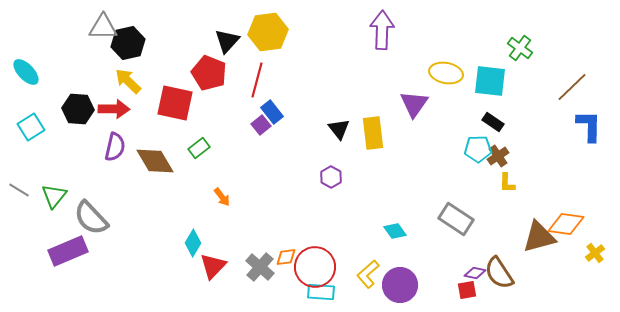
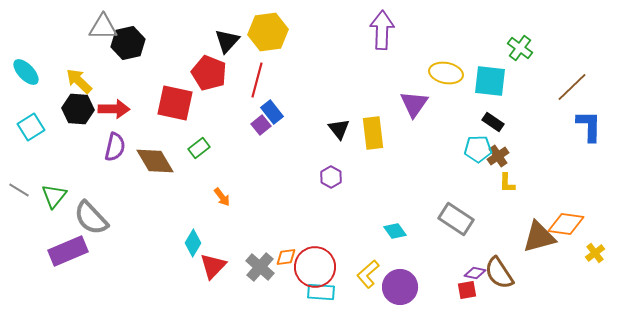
yellow arrow at (128, 81): moved 49 px left
purple circle at (400, 285): moved 2 px down
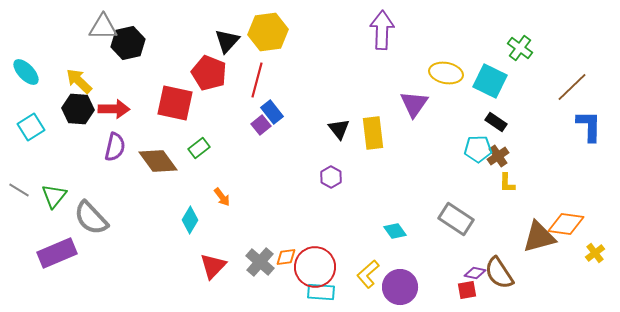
cyan square at (490, 81): rotated 20 degrees clockwise
black rectangle at (493, 122): moved 3 px right
brown diamond at (155, 161): moved 3 px right; rotated 6 degrees counterclockwise
cyan diamond at (193, 243): moved 3 px left, 23 px up
purple rectangle at (68, 251): moved 11 px left, 2 px down
gray cross at (260, 267): moved 5 px up
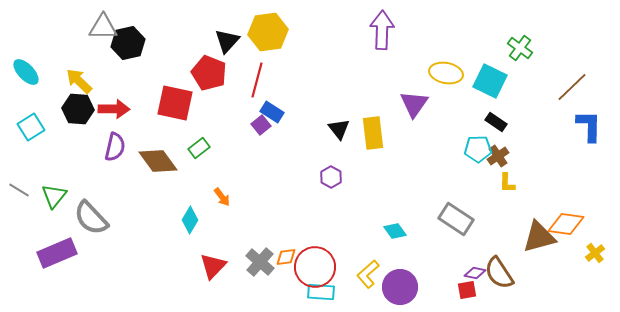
blue rectangle at (272, 112): rotated 20 degrees counterclockwise
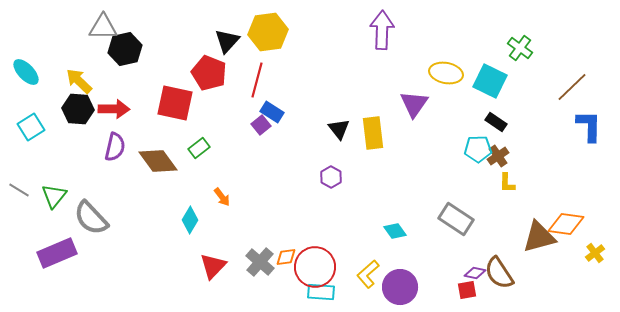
black hexagon at (128, 43): moved 3 px left, 6 px down
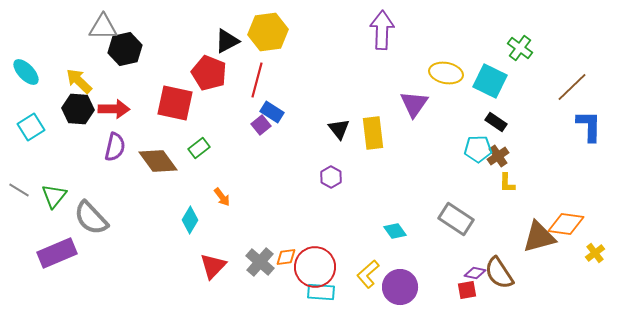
black triangle at (227, 41): rotated 20 degrees clockwise
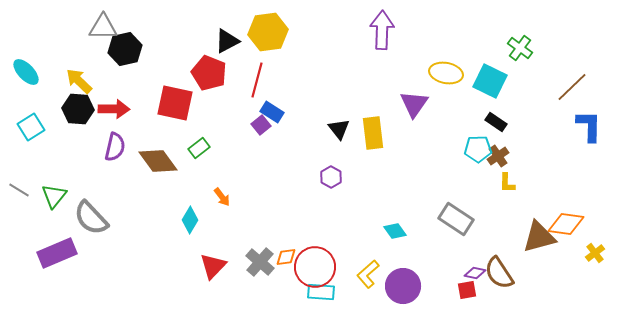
purple circle at (400, 287): moved 3 px right, 1 px up
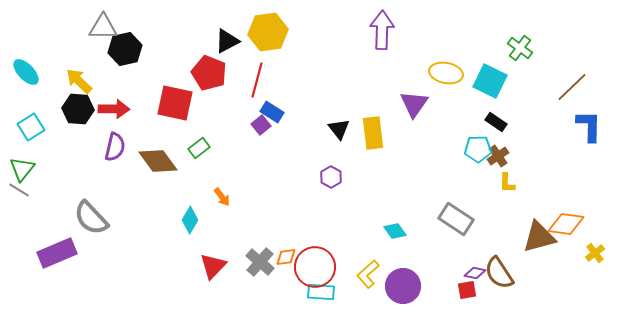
green triangle at (54, 196): moved 32 px left, 27 px up
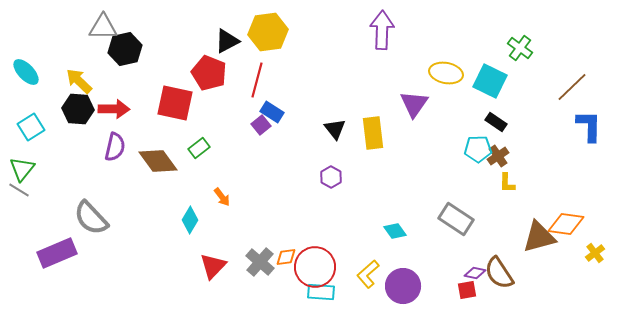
black triangle at (339, 129): moved 4 px left
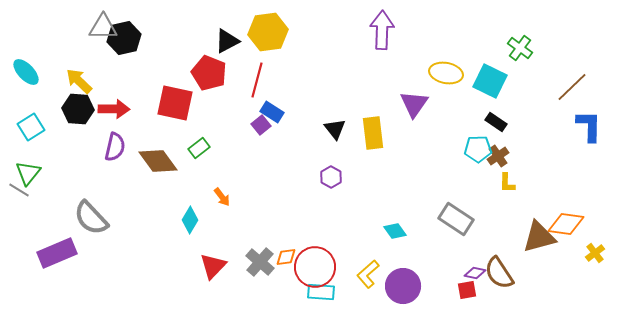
black hexagon at (125, 49): moved 1 px left, 11 px up
green triangle at (22, 169): moved 6 px right, 4 px down
